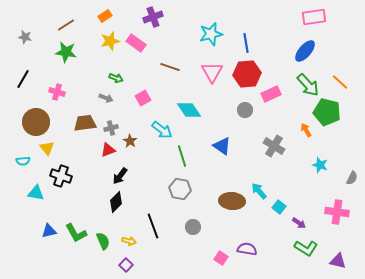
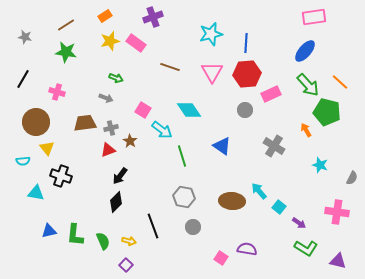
blue line at (246, 43): rotated 12 degrees clockwise
pink square at (143, 98): moved 12 px down; rotated 28 degrees counterclockwise
gray hexagon at (180, 189): moved 4 px right, 8 px down
green L-shape at (76, 233): moved 1 px left, 2 px down; rotated 35 degrees clockwise
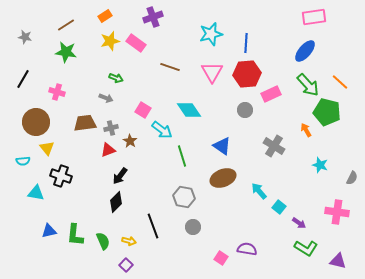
brown ellipse at (232, 201): moved 9 px left, 23 px up; rotated 25 degrees counterclockwise
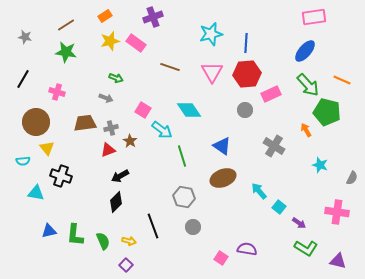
orange line at (340, 82): moved 2 px right, 2 px up; rotated 18 degrees counterclockwise
black arrow at (120, 176): rotated 24 degrees clockwise
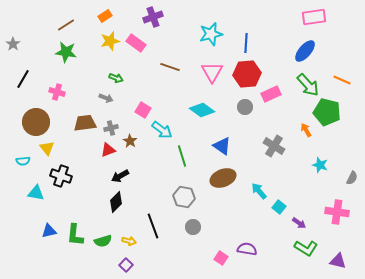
gray star at (25, 37): moved 12 px left, 7 px down; rotated 24 degrees clockwise
cyan diamond at (189, 110): moved 13 px right; rotated 20 degrees counterclockwise
gray circle at (245, 110): moved 3 px up
green semicircle at (103, 241): rotated 96 degrees clockwise
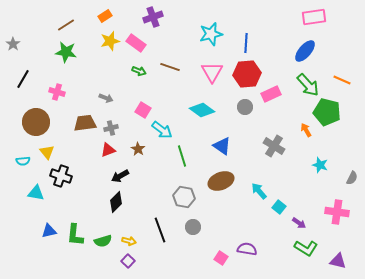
green arrow at (116, 78): moved 23 px right, 7 px up
brown star at (130, 141): moved 8 px right, 8 px down
yellow triangle at (47, 148): moved 4 px down
brown ellipse at (223, 178): moved 2 px left, 3 px down
black line at (153, 226): moved 7 px right, 4 px down
purple square at (126, 265): moved 2 px right, 4 px up
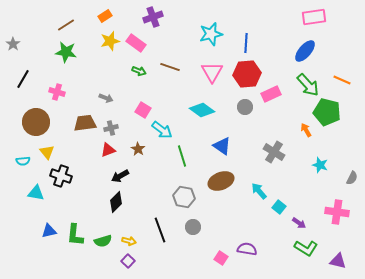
gray cross at (274, 146): moved 6 px down
